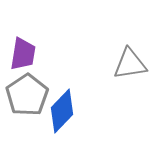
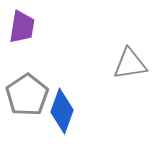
purple trapezoid: moved 1 px left, 27 px up
blue diamond: rotated 24 degrees counterclockwise
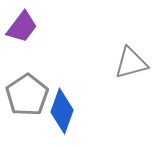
purple trapezoid: rotated 28 degrees clockwise
gray triangle: moved 1 px right, 1 px up; rotated 6 degrees counterclockwise
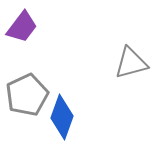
gray pentagon: rotated 9 degrees clockwise
blue diamond: moved 6 px down
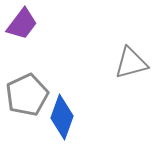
purple trapezoid: moved 3 px up
